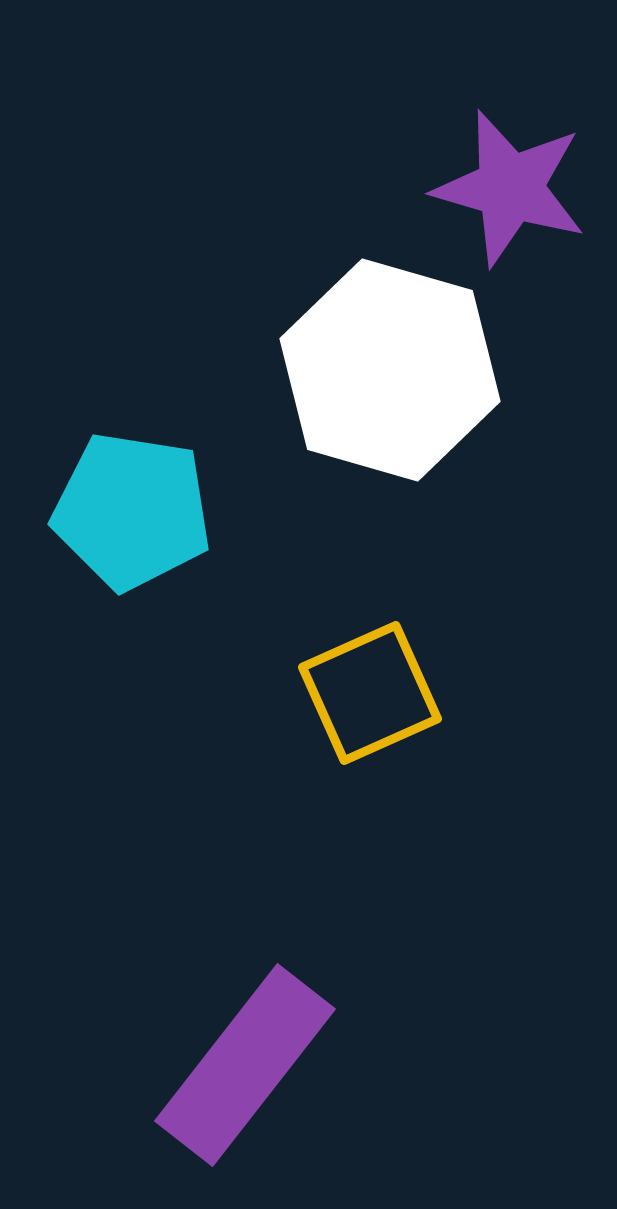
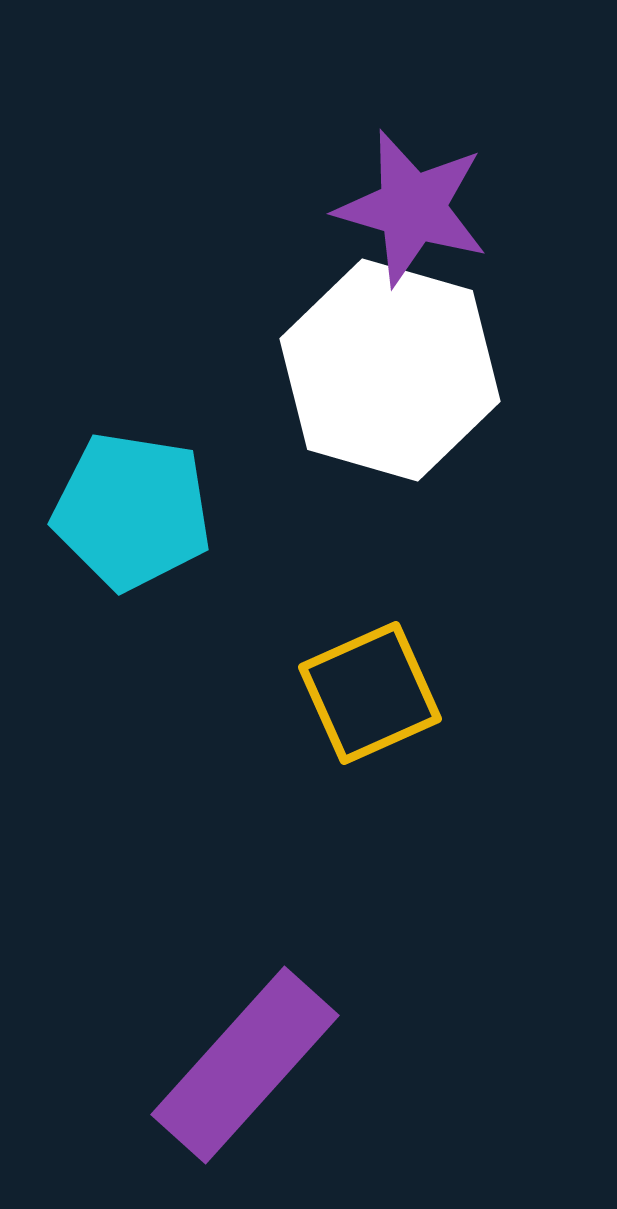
purple star: moved 98 px left, 20 px down
purple rectangle: rotated 4 degrees clockwise
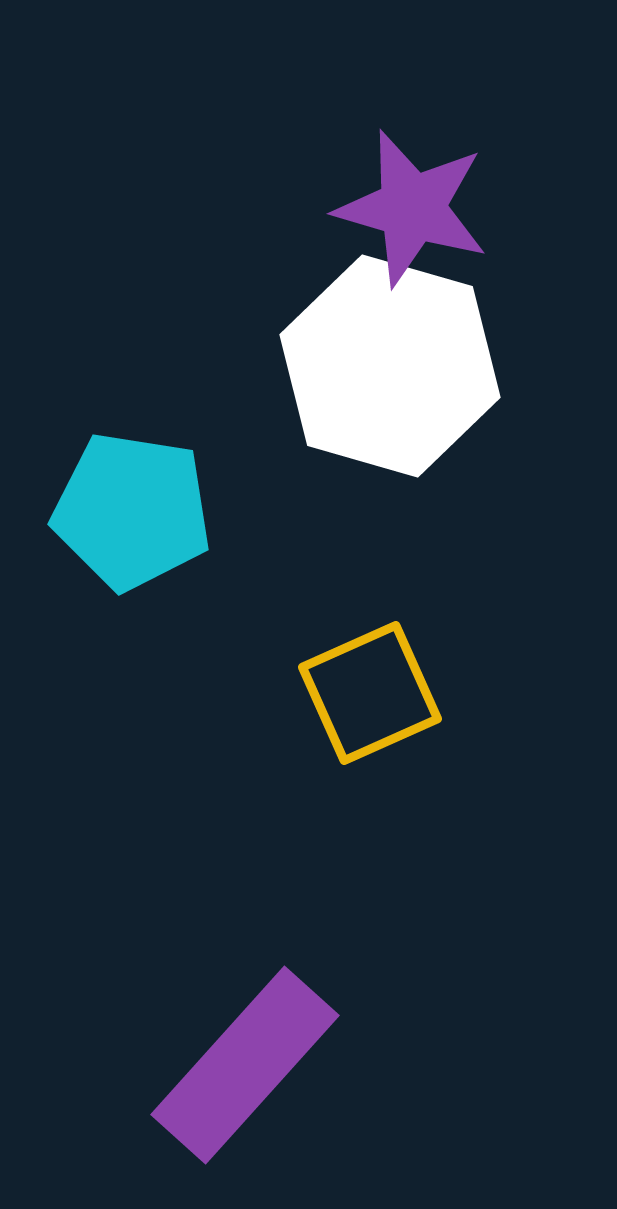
white hexagon: moved 4 px up
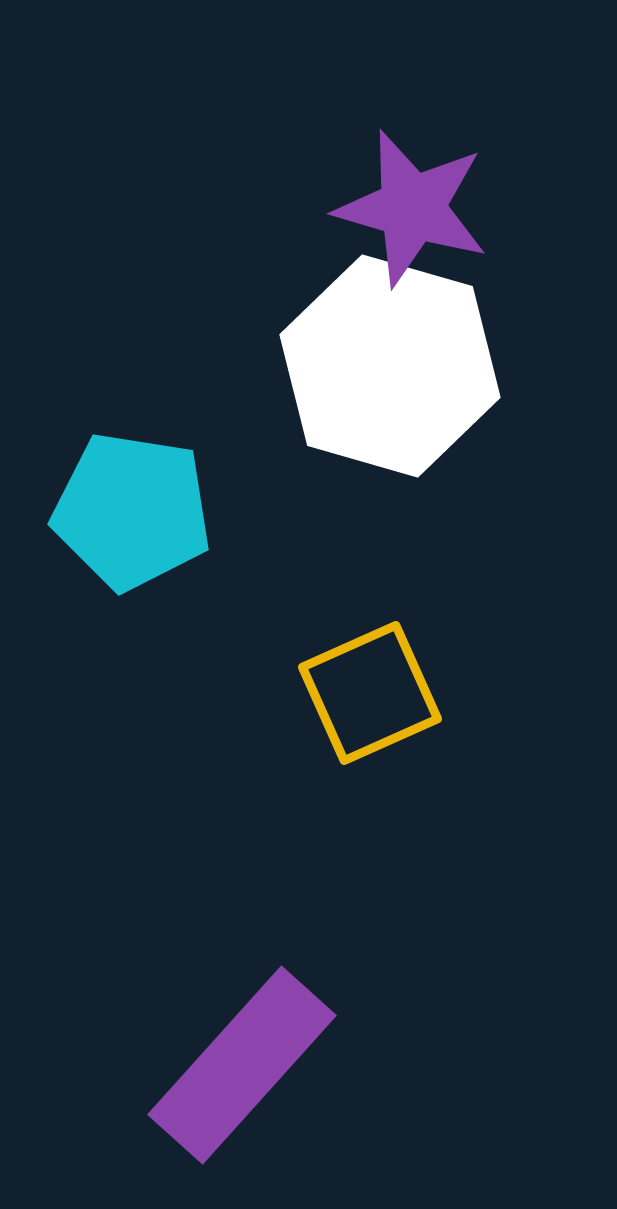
purple rectangle: moved 3 px left
